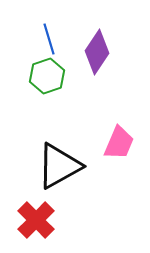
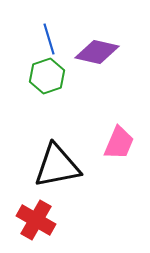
purple diamond: rotated 69 degrees clockwise
black triangle: moved 2 px left; rotated 18 degrees clockwise
red cross: rotated 15 degrees counterclockwise
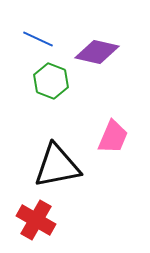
blue line: moved 11 px left; rotated 48 degrees counterclockwise
green hexagon: moved 4 px right, 5 px down; rotated 20 degrees counterclockwise
pink trapezoid: moved 6 px left, 6 px up
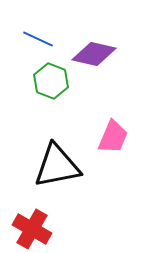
purple diamond: moved 3 px left, 2 px down
red cross: moved 4 px left, 9 px down
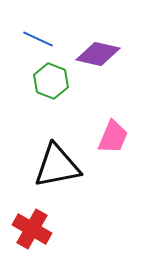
purple diamond: moved 4 px right
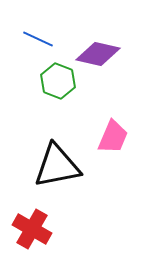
green hexagon: moved 7 px right
